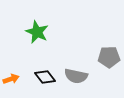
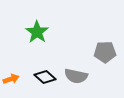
green star: rotated 10 degrees clockwise
gray pentagon: moved 4 px left, 5 px up
black diamond: rotated 10 degrees counterclockwise
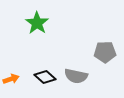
green star: moved 9 px up
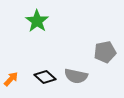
green star: moved 2 px up
gray pentagon: rotated 10 degrees counterclockwise
orange arrow: rotated 28 degrees counterclockwise
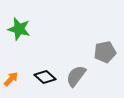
green star: moved 18 px left, 8 px down; rotated 20 degrees counterclockwise
gray semicircle: rotated 115 degrees clockwise
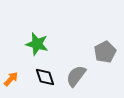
green star: moved 18 px right, 15 px down
gray pentagon: rotated 15 degrees counterclockwise
black diamond: rotated 30 degrees clockwise
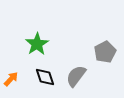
green star: rotated 25 degrees clockwise
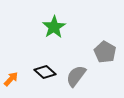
green star: moved 17 px right, 17 px up
gray pentagon: rotated 15 degrees counterclockwise
black diamond: moved 5 px up; rotated 30 degrees counterclockwise
